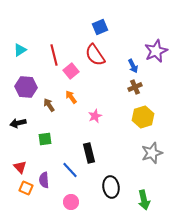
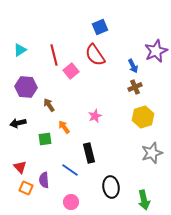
orange arrow: moved 7 px left, 30 px down
blue line: rotated 12 degrees counterclockwise
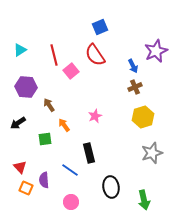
black arrow: rotated 21 degrees counterclockwise
orange arrow: moved 2 px up
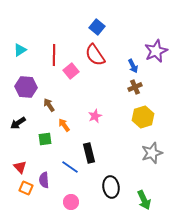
blue square: moved 3 px left; rotated 28 degrees counterclockwise
red line: rotated 15 degrees clockwise
blue line: moved 3 px up
green arrow: rotated 12 degrees counterclockwise
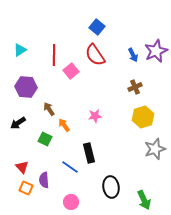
blue arrow: moved 11 px up
brown arrow: moved 4 px down
pink star: rotated 16 degrees clockwise
green square: rotated 32 degrees clockwise
gray star: moved 3 px right, 4 px up
red triangle: moved 2 px right
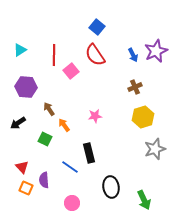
pink circle: moved 1 px right, 1 px down
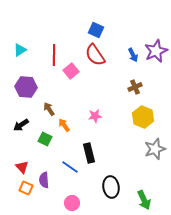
blue square: moved 1 px left, 3 px down; rotated 14 degrees counterclockwise
yellow hexagon: rotated 20 degrees counterclockwise
black arrow: moved 3 px right, 2 px down
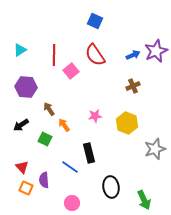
blue square: moved 1 px left, 9 px up
blue arrow: rotated 88 degrees counterclockwise
brown cross: moved 2 px left, 1 px up
yellow hexagon: moved 16 px left, 6 px down
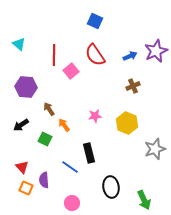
cyan triangle: moved 1 px left, 6 px up; rotated 48 degrees counterclockwise
blue arrow: moved 3 px left, 1 px down
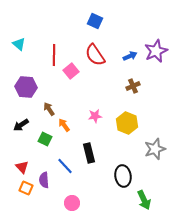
blue line: moved 5 px left, 1 px up; rotated 12 degrees clockwise
black ellipse: moved 12 px right, 11 px up
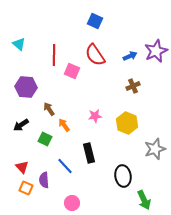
pink square: moved 1 px right; rotated 28 degrees counterclockwise
